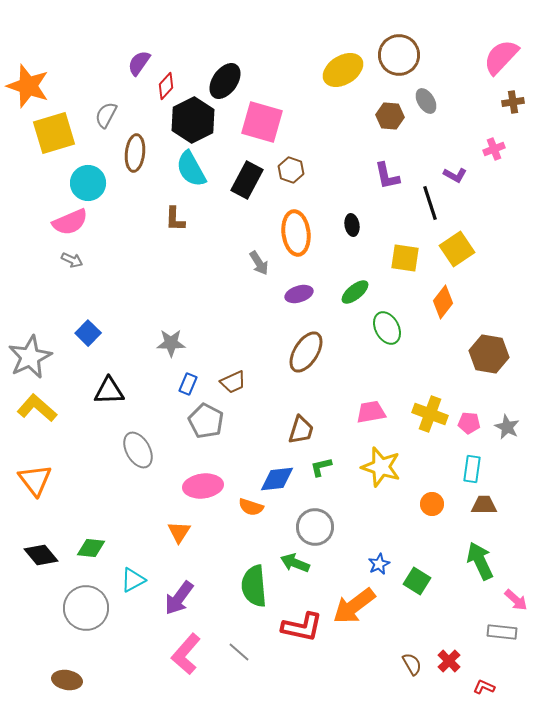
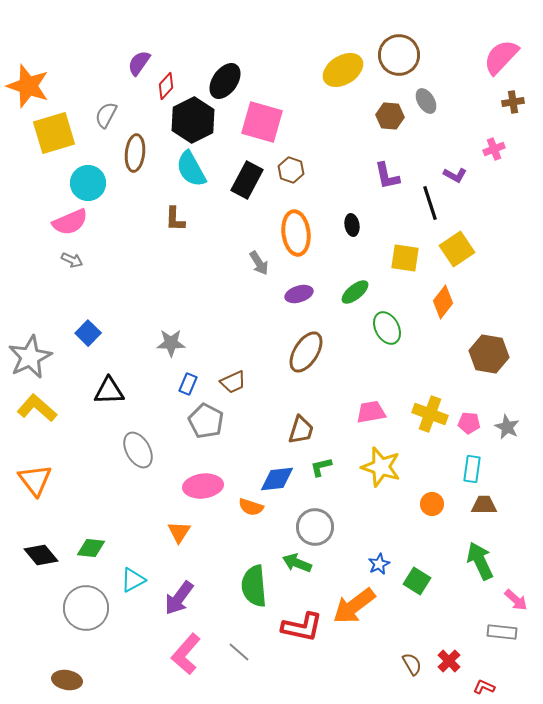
green arrow at (295, 563): moved 2 px right
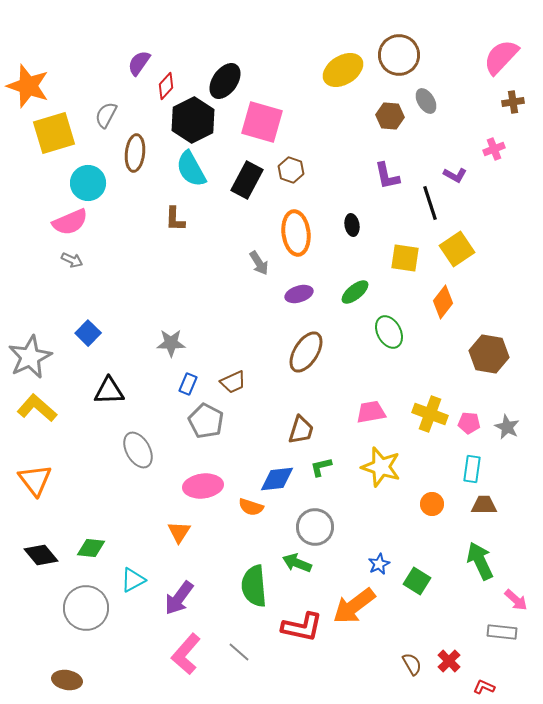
green ellipse at (387, 328): moved 2 px right, 4 px down
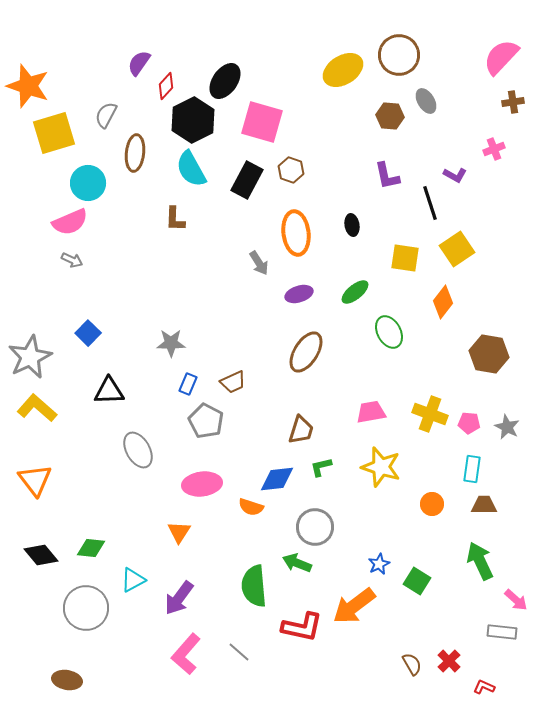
pink ellipse at (203, 486): moved 1 px left, 2 px up
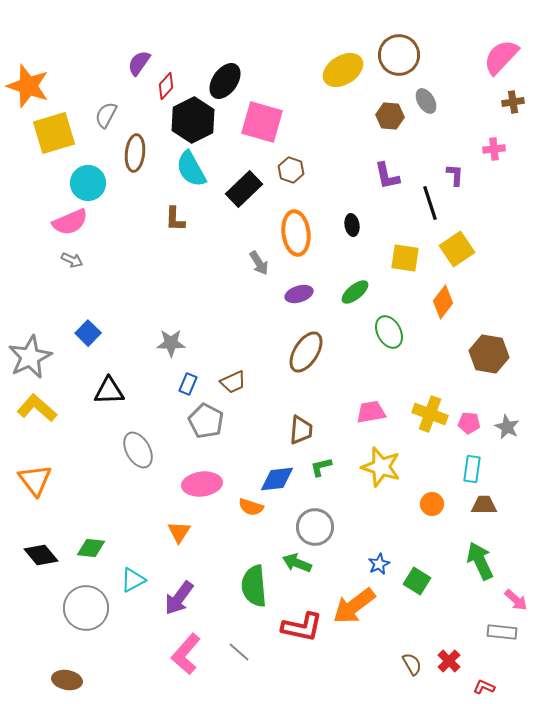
pink cross at (494, 149): rotated 15 degrees clockwise
purple L-shape at (455, 175): rotated 115 degrees counterclockwise
black rectangle at (247, 180): moved 3 px left, 9 px down; rotated 18 degrees clockwise
brown trapezoid at (301, 430): rotated 12 degrees counterclockwise
